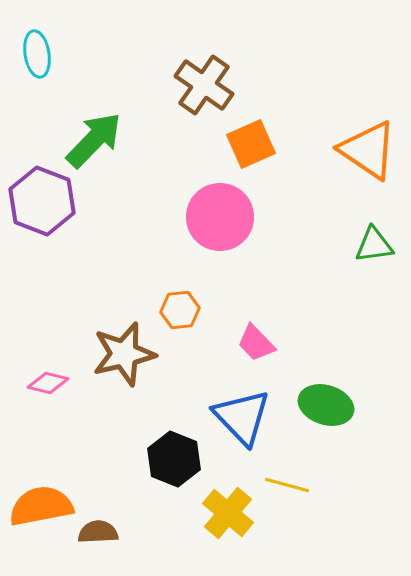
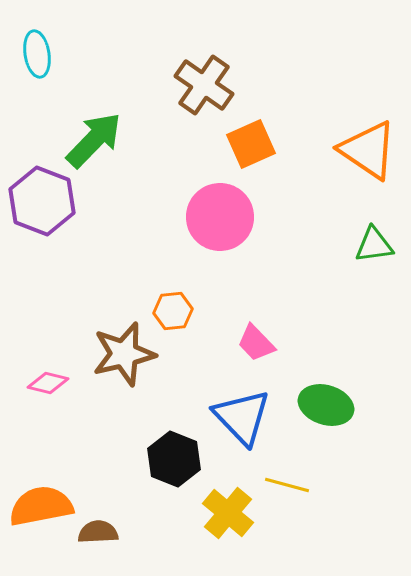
orange hexagon: moved 7 px left, 1 px down
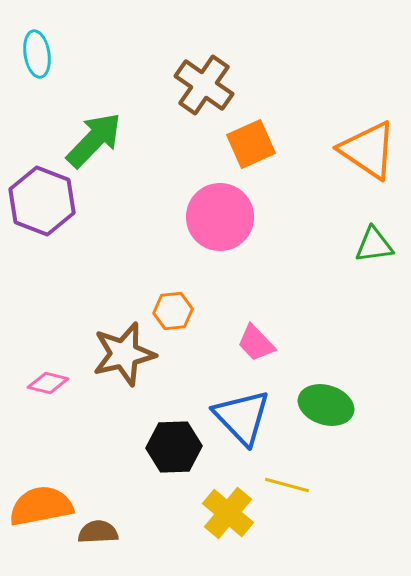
black hexagon: moved 12 px up; rotated 24 degrees counterclockwise
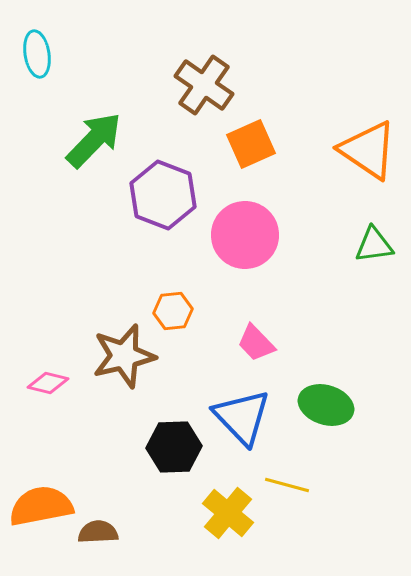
purple hexagon: moved 121 px right, 6 px up
pink circle: moved 25 px right, 18 px down
brown star: moved 2 px down
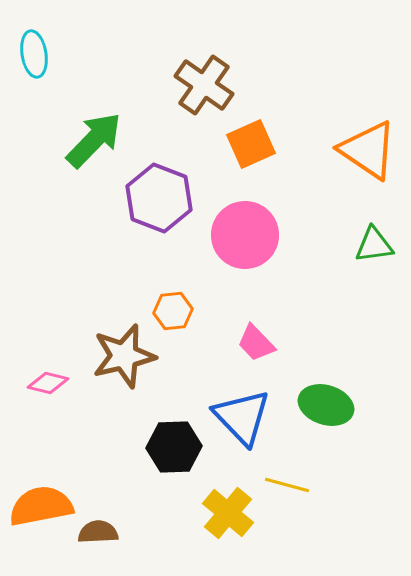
cyan ellipse: moved 3 px left
purple hexagon: moved 4 px left, 3 px down
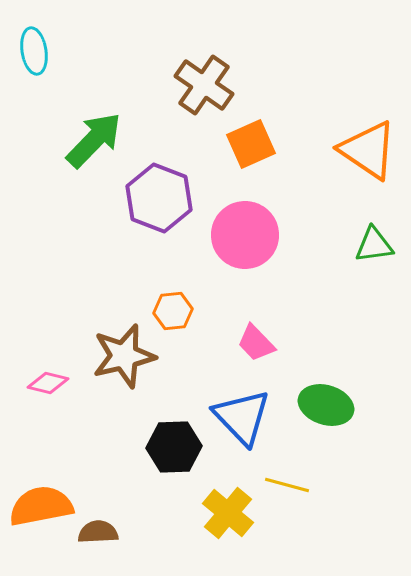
cyan ellipse: moved 3 px up
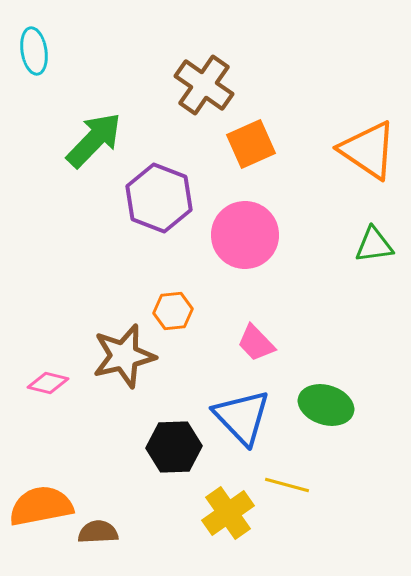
yellow cross: rotated 15 degrees clockwise
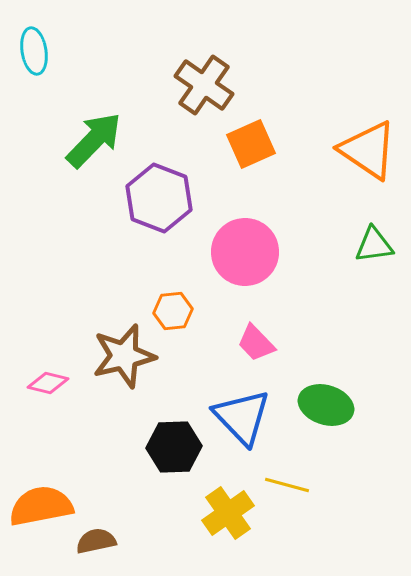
pink circle: moved 17 px down
brown semicircle: moved 2 px left, 9 px down; rotated 9 degrees counterclockwise
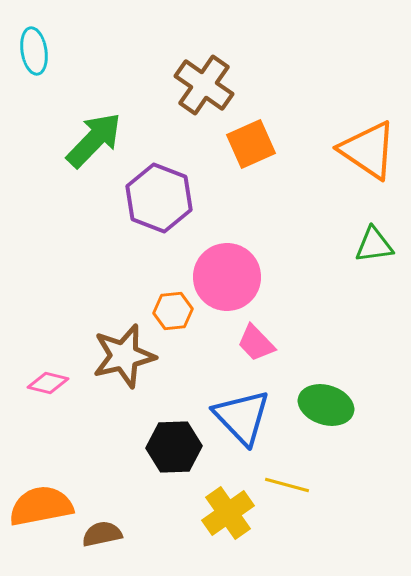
pink circle: moved 18 px left, 25 px down
brown semicircle: moved 6 px right, 7 px up
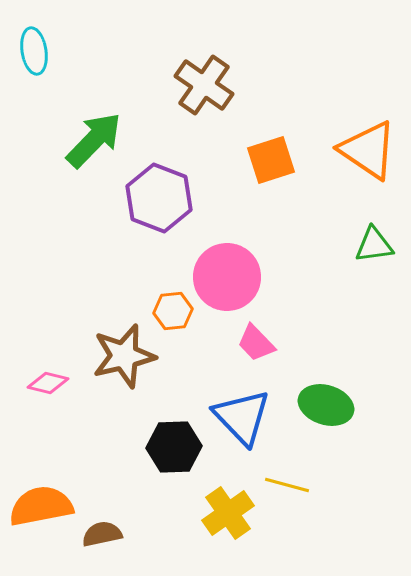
orange square: moved 20 px right, 16 px down; rotated 6 degrees clockwise
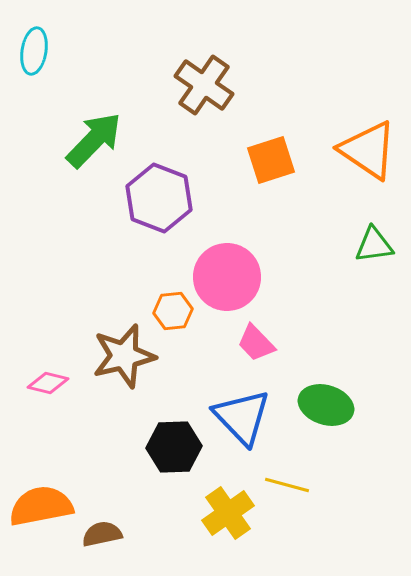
cyan ellipse: rotated 18 degrees clockwise
